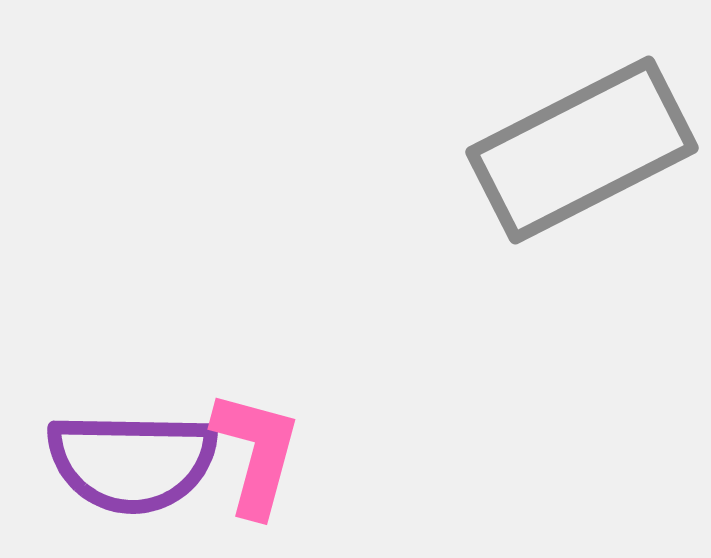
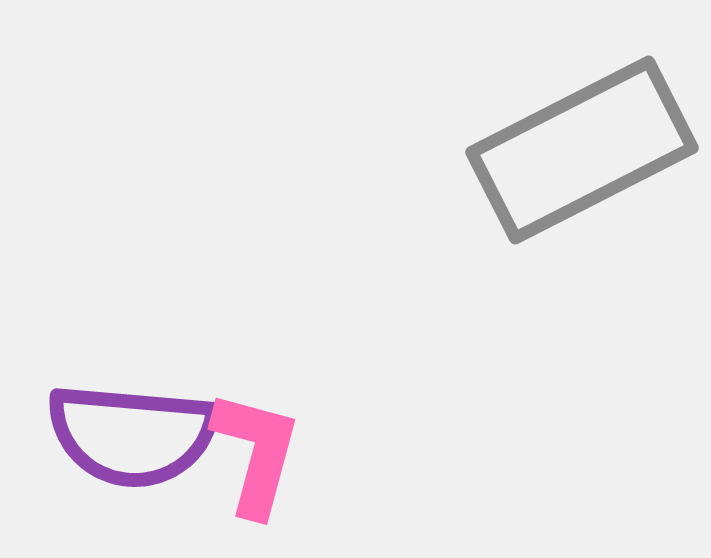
purple semicircle: moved 27 px up; rotated 4 degrees clockwise
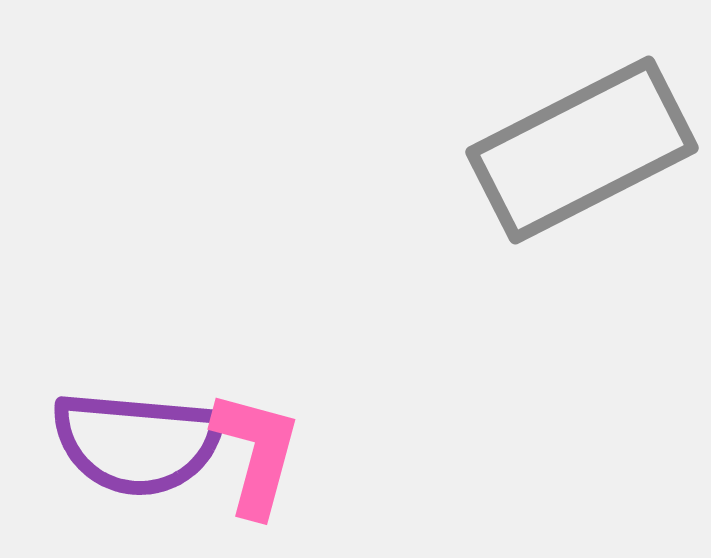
purple semicircle: moved 5 px right, 8 px down
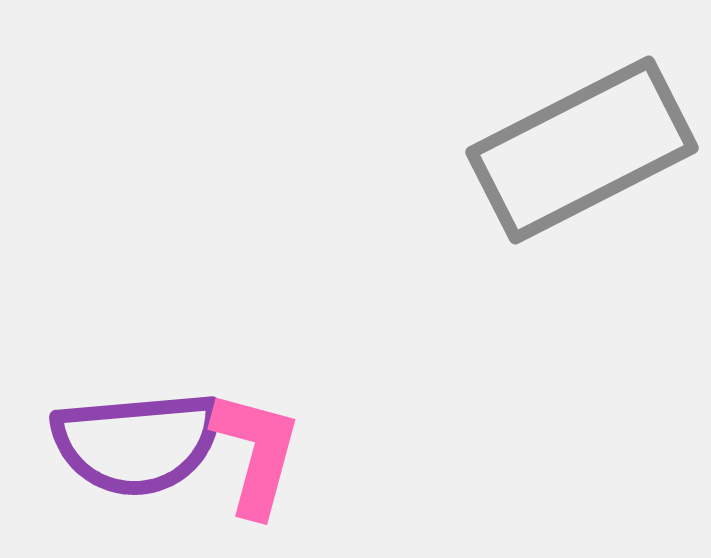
purple semicircle: rotated 10 degrees counterclockwise
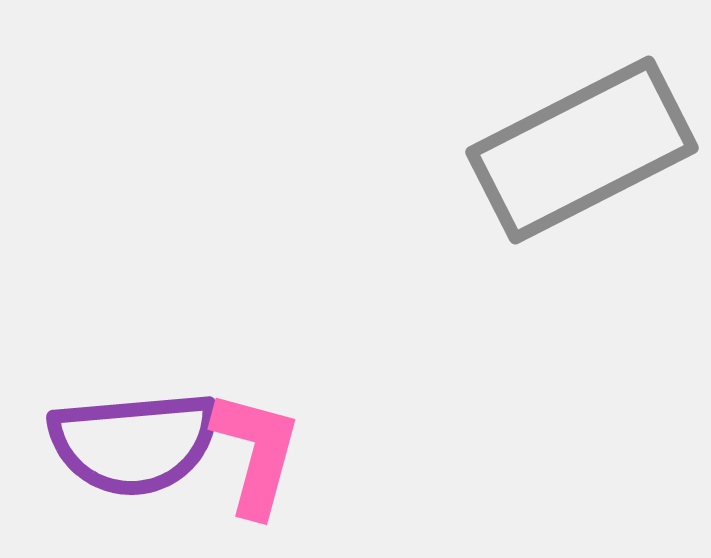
purple semicircle: moved 3 px left
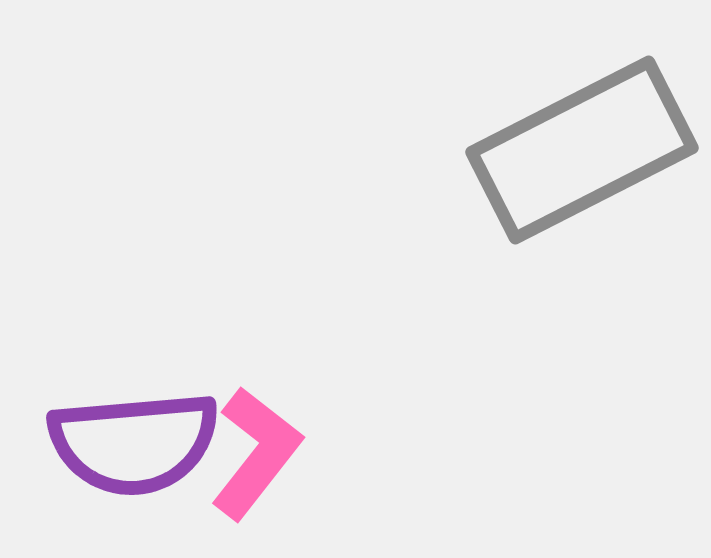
pink L-shape: rotated 23 degrees clockwise
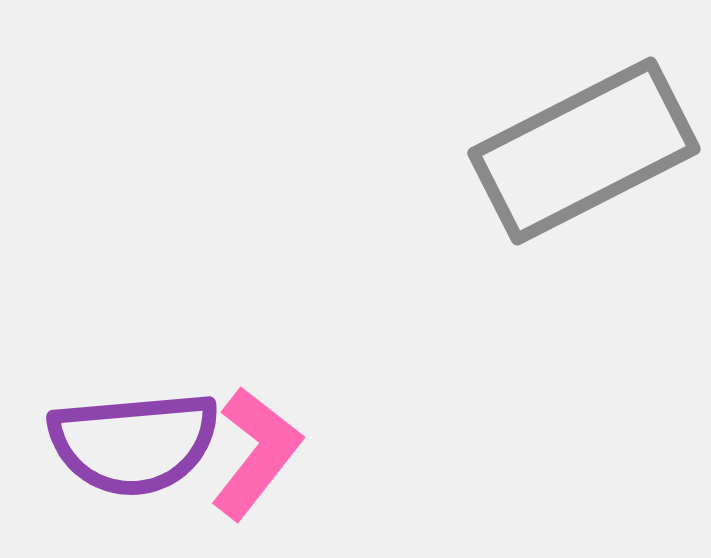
gray rectangle: moved 2 px right, 1 px down
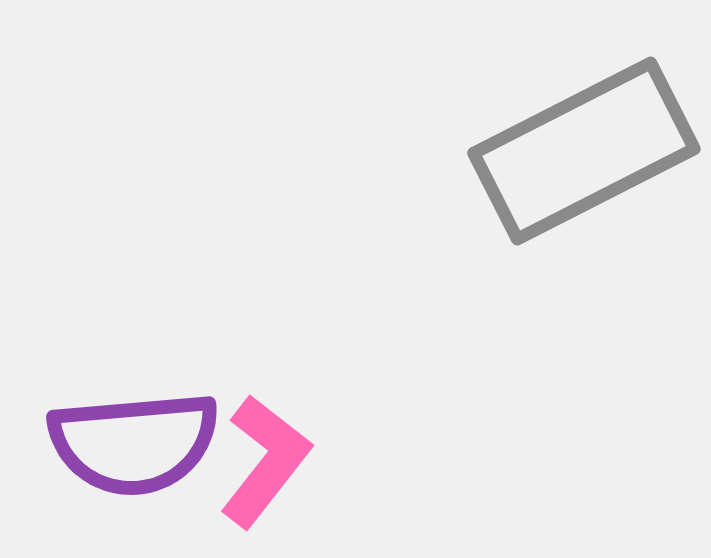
pink L-shape: moved 9 px right, 8 px down
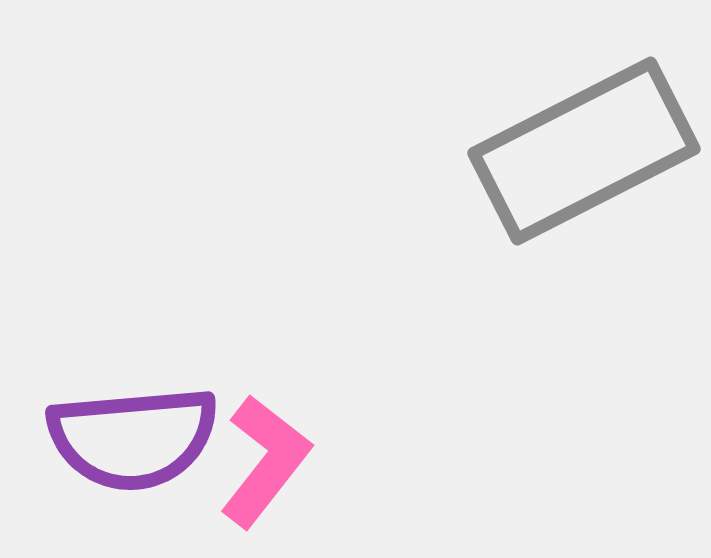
purple semicircle: moved 1 px left, 5 px up
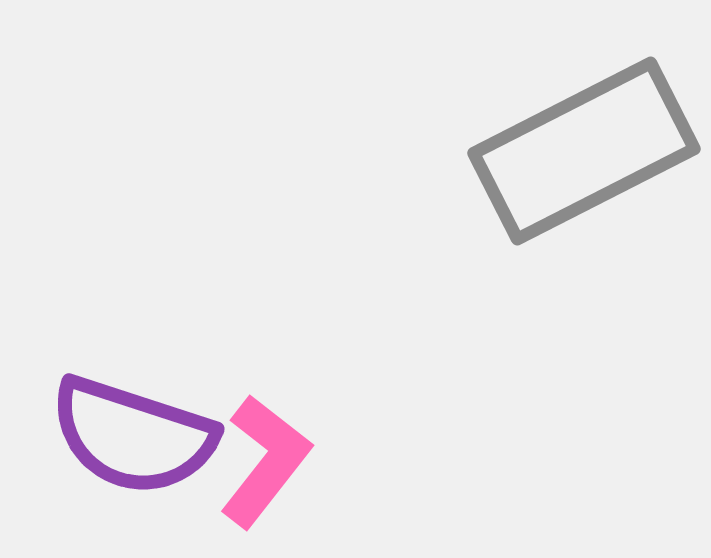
purple semicircle: moved 2 px up; rotated 23 degrees clockwise
